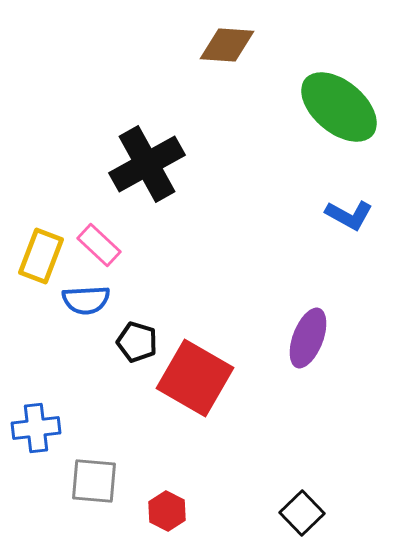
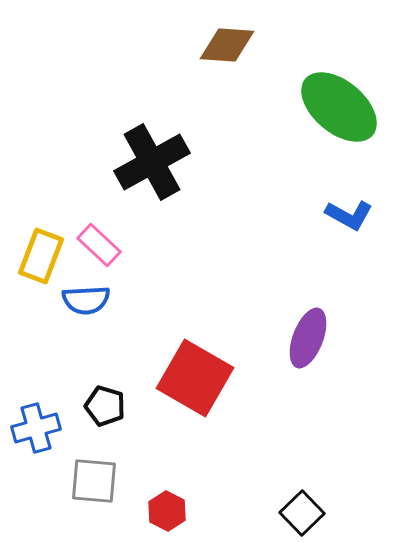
black cross: moved 5 px right, 2 px up
black pentagon: moved 32 px left, 64 px down
blue cross: rotated 9 degrees counterclockwise
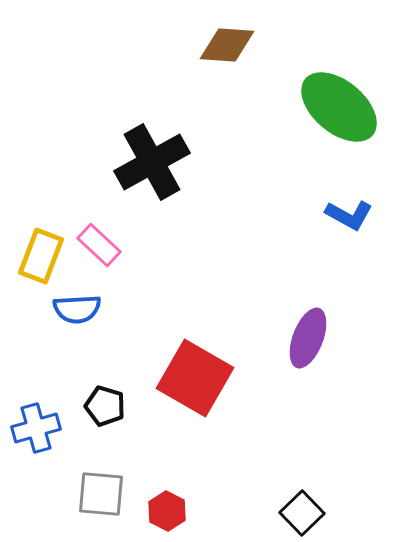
blue semicircle: moved 9 px left, 9 px down
gray square: moved 7 px right, 13 px down
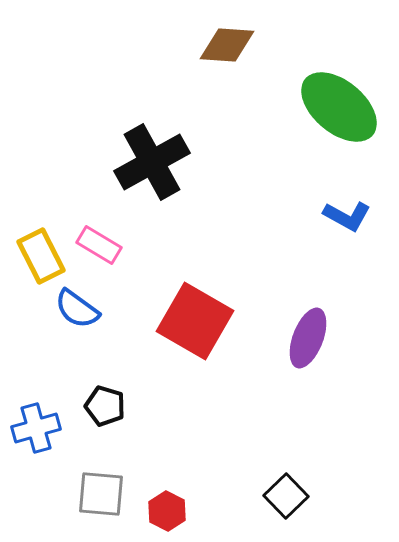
blue L-shape: moved 2 px left, 1 px down
pink rectangle: rotated 12 degrees counterclockwise
yellow rectangle: rotated 48 degrees counterclockwise
blue semicircle: rotated 39 degrees clockwise
red square: moved 57 px up
black square: moved 16 px left, 17 px up
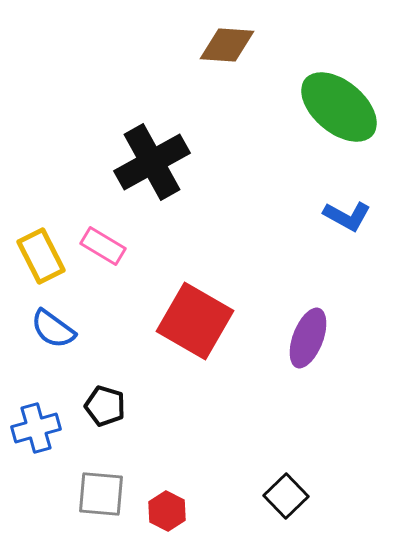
pink rectangle: moved 4 px right, 1 px down
blue semicircle: moved 24 px left, 20 px down
